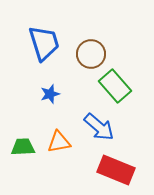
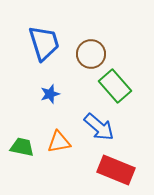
green trapezoid: moved 1 px left; rotated 15 degrees clockwise
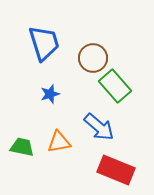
brown circle: moved 2 px right, 4 px down
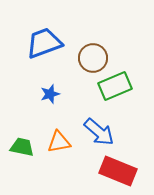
blue trapezoid: rotated 93 degrees counterclockwise
green rectangle: rotated 72 degrees counterclockwise
blue arrow: moved 5 px down
red rectangle: moved 2 px right, 1 px down
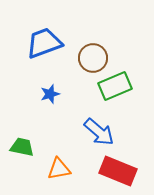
orange triangle: moved 27 px down
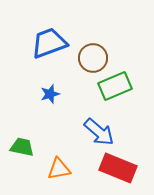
blue trapezoid: moved 5 px right
red rectangle: moved 3 px up
